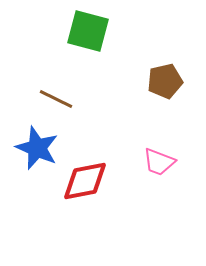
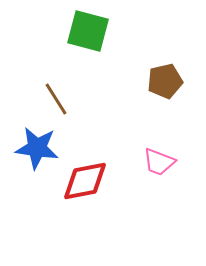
brown line: rotated 32 degrees clockwise
blue star: rotated 15 degrees counterclockwise
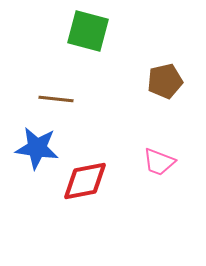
brown line: rotated 52 degrees counterclockwise
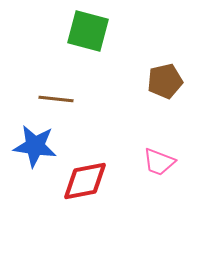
blue star: moved 2 px left, 2 px up
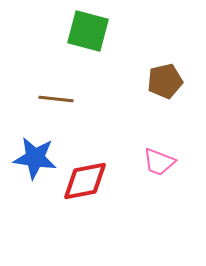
blue star: moved 12 px down
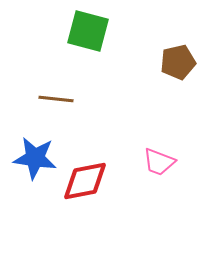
brown pentagon: moved 13 px right, 19 px up
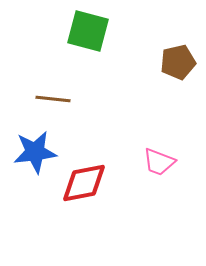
brown line: moved 3 px left
blue star: moved 6 px up; rotated 15 degrees counterclockwise
red diamond: moved 1 px left, 2 px down
